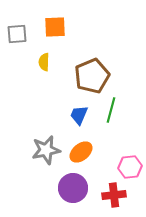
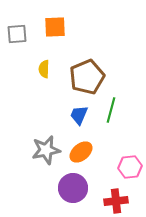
yellow semicircle: moved 7 px down
brown pentagon: moved 5 px left, 1 px down
red cross: moved 2 px right, 6 px down
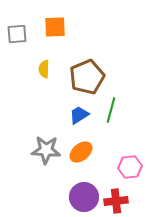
blue trapezoid: rotated 35 degrees clockwise
gray star: rotated 16 degrees clockwise
purple circle: moved 11 px right, 9 px down
